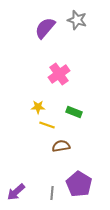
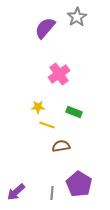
gray star: moved 3 px up; rotated 24 degrees clockwise
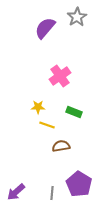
pink cross: moved 1 px right, 2 px down
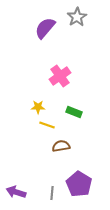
purple arrow: rotated 60 degrees clockwise
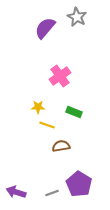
gray star: rotated 12 degrees counterclockwise
gray line: rotated 64 degrees clockwise
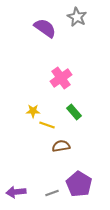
purple semicircle: rotated 85 degrees clockwise
pink cross: moved 1 px right, 2 px down
yellow star: moved 5 px left, 4 px down
green rectangle: rotated 28 degrees clockwise
purple arrow: rotated 24 degrees counterclockwise
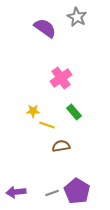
purple pentagon: moved 2 px left, 7 px down
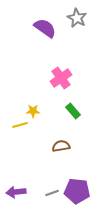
gray star: moved 1 px down
green rectangle: moved 1 px left, 1 px up
yellow line: moved 27 px left; rotated 35 degrees counterclockwise
purple pentagon: rotated 25 degrees counterclockwise
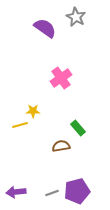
gray star: moved 1 px left, 1 px up
green rectangle: moved 5 px right, 17 px down
purple pentagon: rotated 20 degrees counterclockwise
